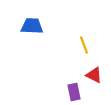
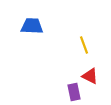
red triangle: moved 4 px left, 1 px down
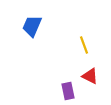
blue trapezoid: rotated 70 degrees counterclockwise
purple rectangle: moved 6 px left, 1 px up
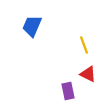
red triangle: moved 2 px left, 2 px up
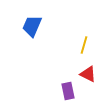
yellow line: rotated 36 degrees clockwise
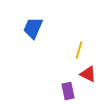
blue trapezoid: moved 1 px right, 2 px down
yellow line: moved 5 px left, 5 px down
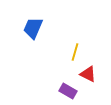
yellow line: moved 4 px left, 2 px down
purple rectangle: rotated 48 degrees counterclockwise
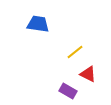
blue trapezoid: moved 5 px right, 4 px up; rotated 75 degrees clockwise
yellow line: rotated 36 degrees clockwise
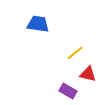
yellow line: moved 1 px down
red triangle: rotated 12 degrees counterclockwise
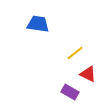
red triangle: rotated 12 degrees clockwise
purple rectangle: moved 2 px right, 1 px down
